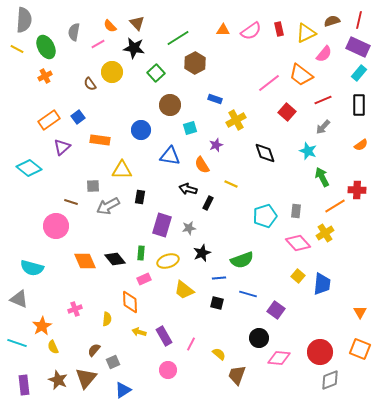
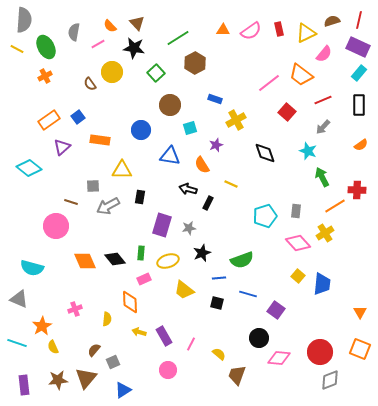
brown star at (58, 380): rotated 30 degrees counterclockwise
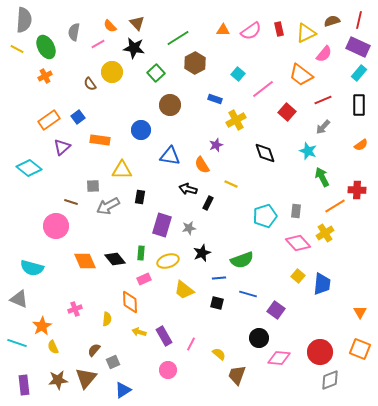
pink line at (269, 83): moved 6 px left, 6 px down
cyan square at (190, 128): moved 48 px right, 54 px up; rotated 32 degrees counterclockwise
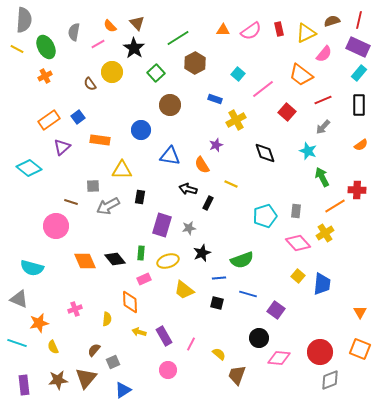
black star at (134, 48): rotated 25 degrees clockwise
orange star at (42, 326): moved 3 px left, 3 px up; rotated 18 degrees clockwise
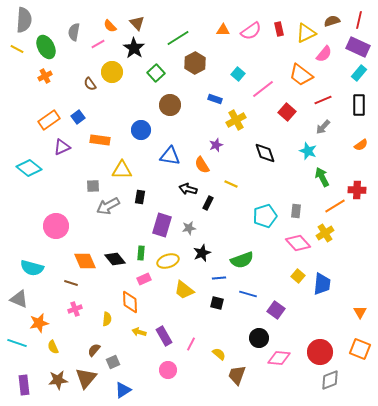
purple triangle at (62, 147): rotated 18 degrees clockwise
brown line at (71, 202): moved 81 px down
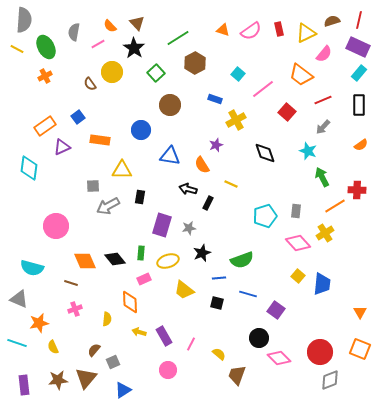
orange triangle at (223, 30): rotated 16 degrees clockwise
orange rectangle at (49, 120): moved 4 px left, 6 px down
cyan diamond at (29, 168): rotated 60 degrees clockwise
pink diamond at (279, 358): rotated 40 degrees clockwise
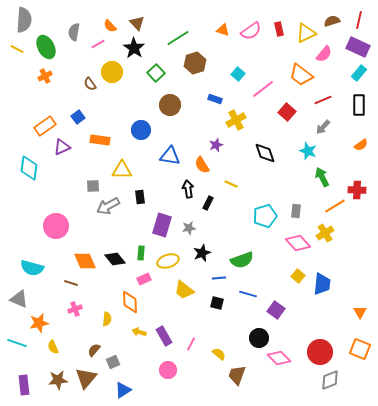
brown hexagon at (195, 63): rotated 10 degrees clockwise
black arrow at (188, 189): rotated 66 degrees clockwise
black rectangle at (140, 197): rotated 16 degrees counterclockwise
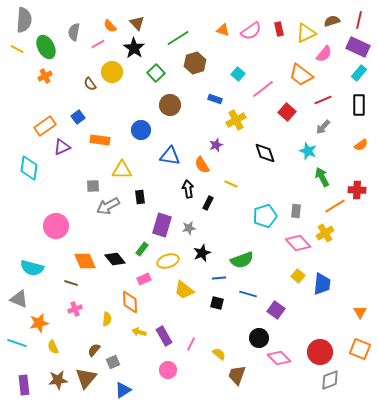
green rectangle at (141, 253): moved 1 px right, 4 px up; rotated 32 degrees clockwise
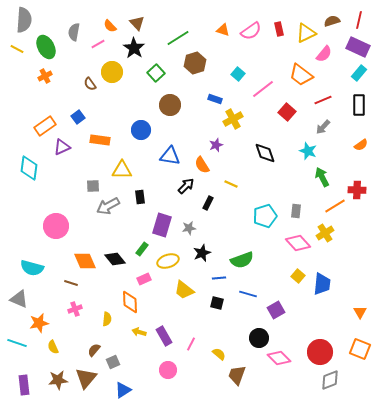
yellow cross at (236, 120): moved 3 px left, 1 px up
black arrow at (188, 189): moved 2 px left, 3 px up; rotated 54 degrees clockwise
purple square at (276, 310): rotated 24 degrees clockwise
